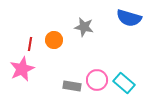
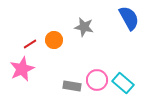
blue semicircle: rotated 135 degrees counterclockwise
red line: rotated 48 degrees clockwise
cyan rectangle: moved 1 px left
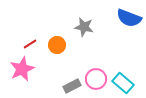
blue semicircle: rotated 140 degrees clockwise
orange circle: moved 3 px right, 5 px down
pink circle: moved 1 px left, 1 px up
gray rectangle: rotated 36 degrees counterclockwise
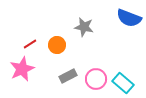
gray rectangle: moved 4 px left, 10 px up
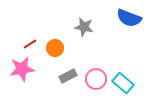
orange circle: moved 2 px left, 3 px down
pink star: rotated 15 degrees clockwise
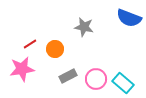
orange circle: moved 1 px down
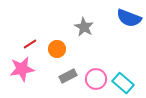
gray star: rotated 18 degrees clockwise
orange circle: moved 2 px right
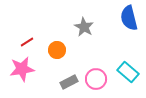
blue semicircle: rotated 55 degrees clockwise
red line: moved 3 px left, 2 px up
orange circle: moved 1 px down
gray rectangle: moved 1 px right, 6 px down
cyan rectangle: moved 5 px right, 11 px up
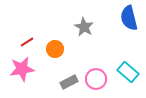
orange circle: moved 2 px left, 1 px up
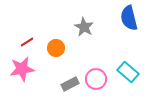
orange circle: moved 1 px right, 1 px up
gray rectangle: moved 1 px right, 2 px down
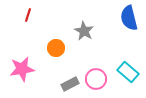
gray star: moved 4 px down
red line: moved 1 px right, 27 px up; rotated 40 degrees counterclockwise
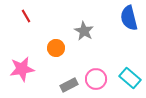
red line: moved 2 px left, 1 px down; rotated 48 degrees counterclockwise
cyan rectangle: moved 2 px right, 6 px down
gray rectangle: moved 1 px left, 1 px down
